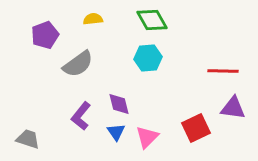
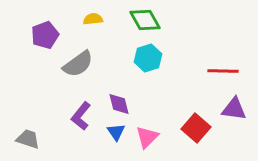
green diamond: moved 7 px left
cyan hexagon: rotated 12 degrees counterclockwise
purple triangle: moved 1 px right, 1 px down
red square: rotated 24 degrees counterclockwise
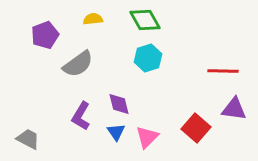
purple L-shape: rotated 8 degrees counterclockwise
gray trapezoid: rotated 10 degrees clockwise
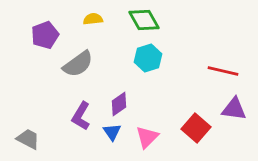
green diamond: moved 1 px left
red line: rotated 12 degrees clockwise
purple diamond: rotated 70 degrees clockwise
blue triangle: moved 4 px left
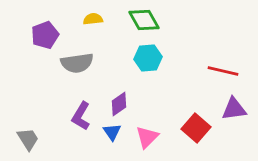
cyan hexagon: rotated 12 degrees clockwise
gray semicircle: moved 1 px left, 1 px up; rotated 28 degrees clockwise
purple triangle: rotated 16 degrees counterclockwise
gray trapezoid: rotated 30 degrees clockwise
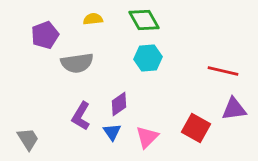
red square: rotated 12 degrees counterclockwise
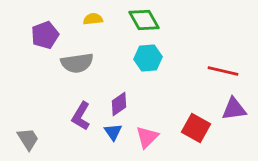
blue triangle: moved 1 px right
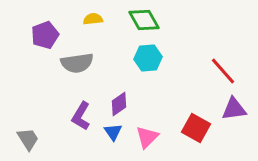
red line: rotated 36 degrees clockwise
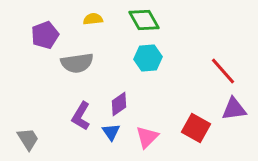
blue triangle: moved 2 px left
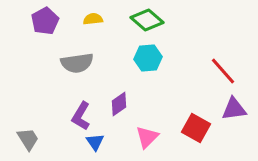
green diamond: moved 3 px right; rotated 20 degrees counterclockwise
purple pentagon: moved 14 px up; rotated 8 degrees counterclockwise
blue triangle: moved 16 px left, 10 px down
